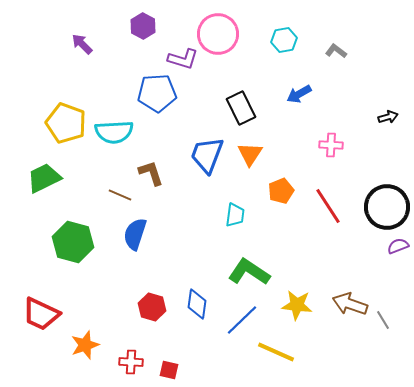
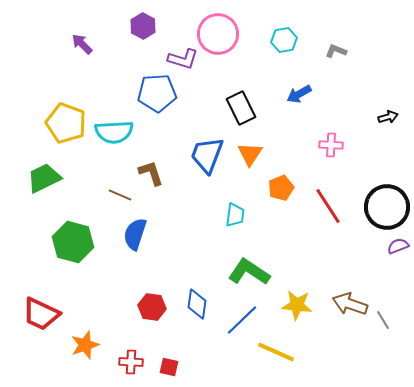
gray L-shape: rotated 15 degrees counterclockwise
orange pentagon: moved 3 px up
red hexagon: rotated 8 degrees counterclockwise
red square: moved 3 px up
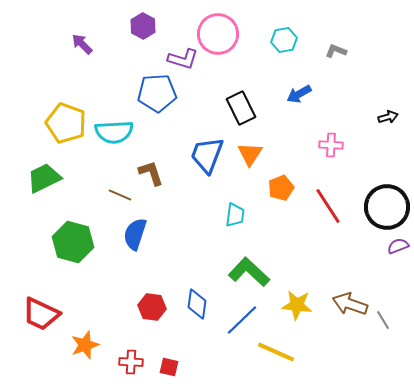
green L-shape: rotated 9 degrees clockwise
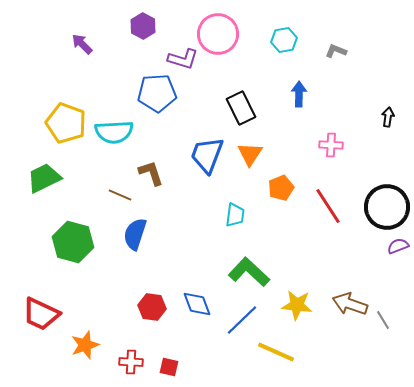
blue arrow: rotated 120 degrees clockwise
black arrow: rotated 66 degrees counterclockwise
blue diamond: rotated 28 degrees counterclockwise
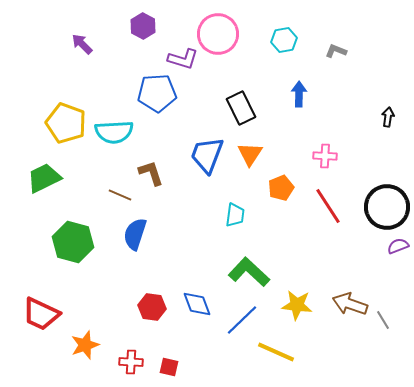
pink cross: moved 6 px left, 11 px down
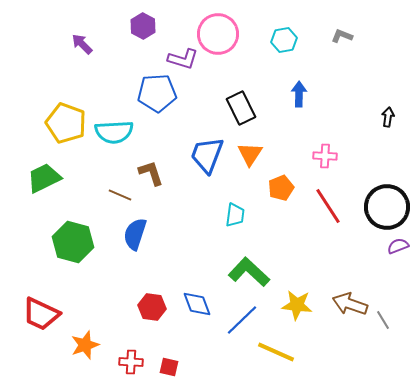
gray L-shape: moved 6 px right, 15 px up
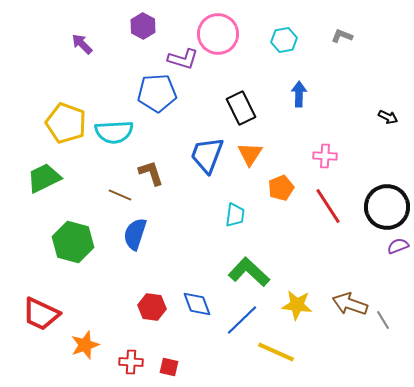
black arrow: rotated 108 degrees clockwise
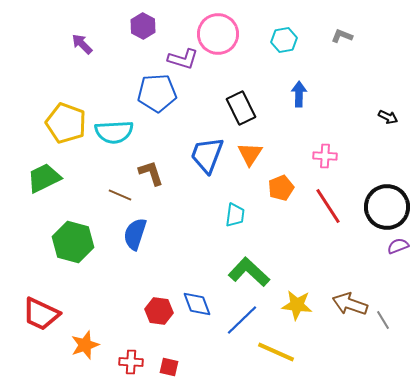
red hexagon: moved 7 px right, 4 px down
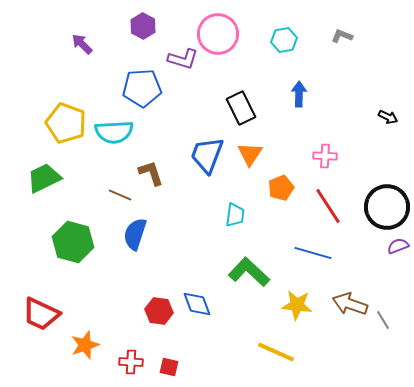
blue pentagon: moved 15 px left, 5 px up
blue line: moved 71 px right, 67 px up; rotated 60 degrees clockwise
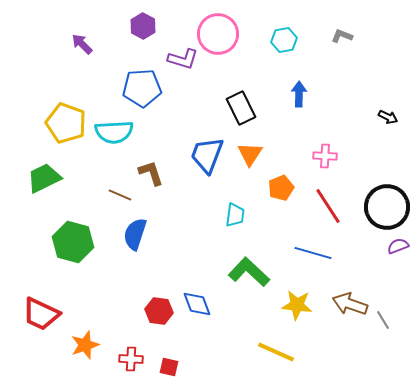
red cross: moved 3 px up
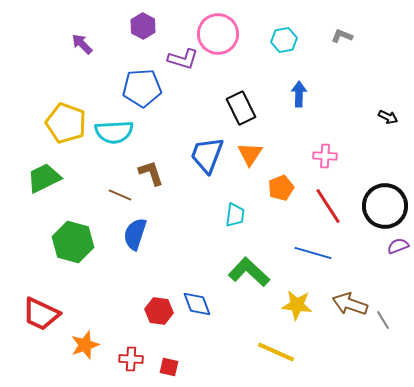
black circle: moved 2 px left, 1 px up
